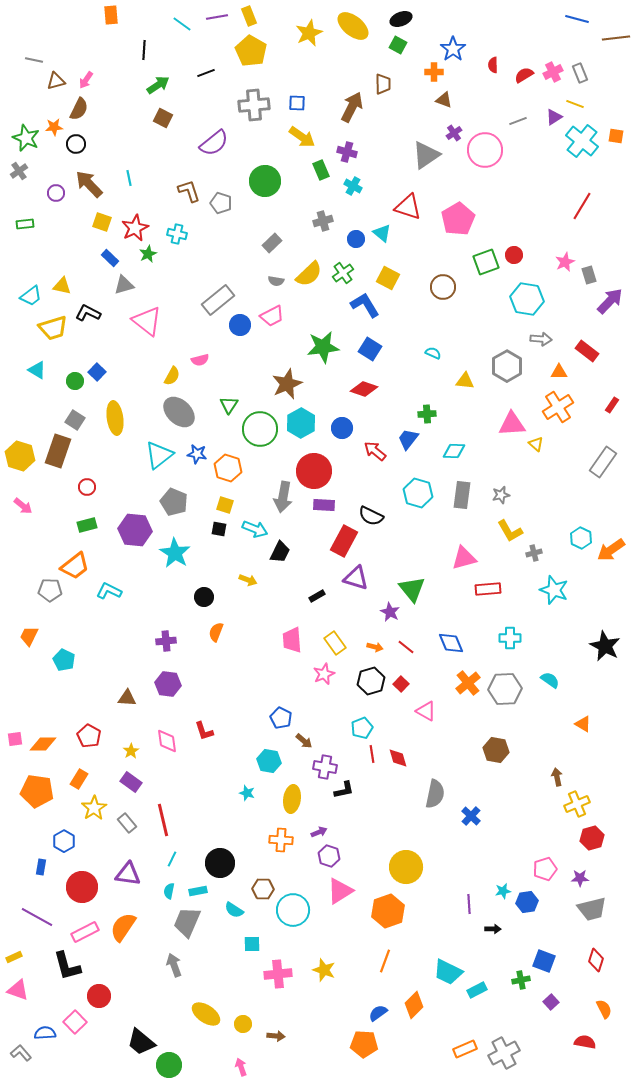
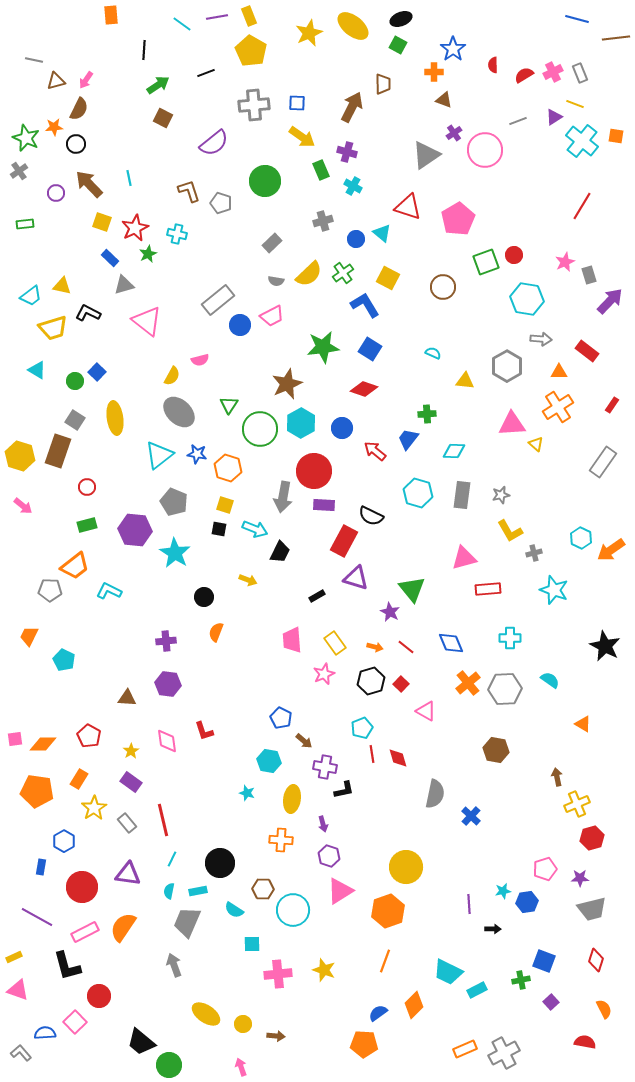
purple arrow at (319, 832): moved 4 px right, 8 px up; rotated 98 degrees clockwise
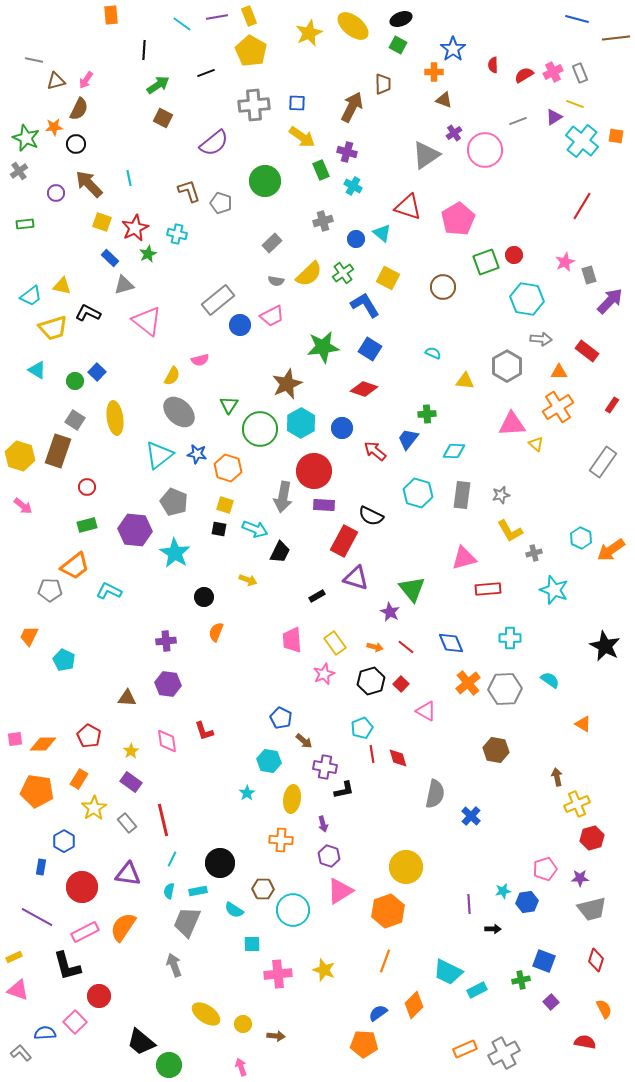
cyan star at (247, 793): rotated 21 degrees clockwise
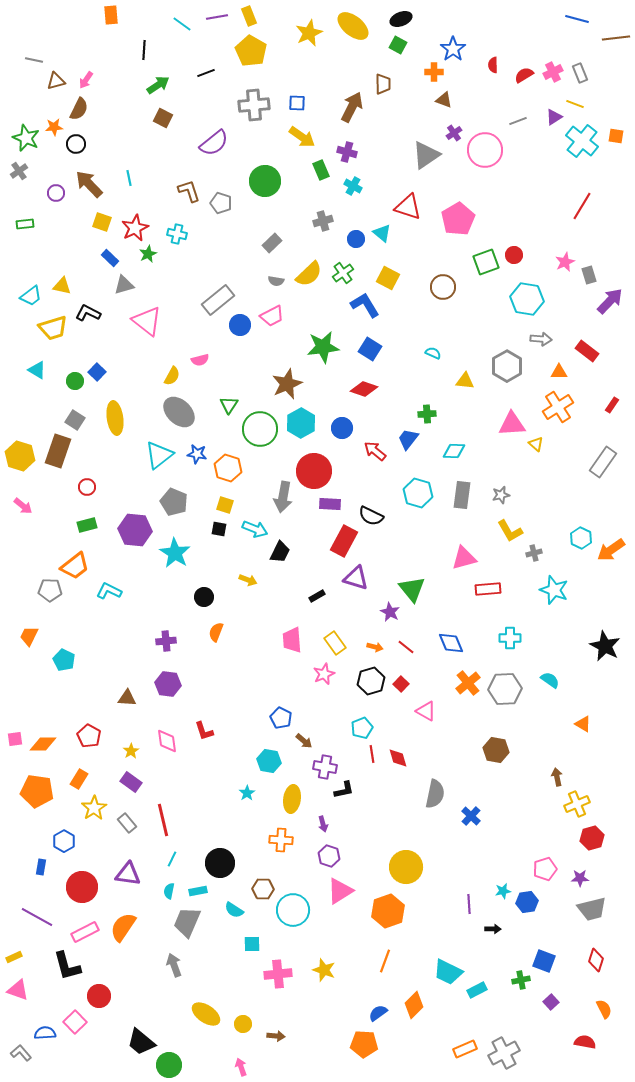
purple rectangle at (324, 505): moved 6 px right, 1 px up
